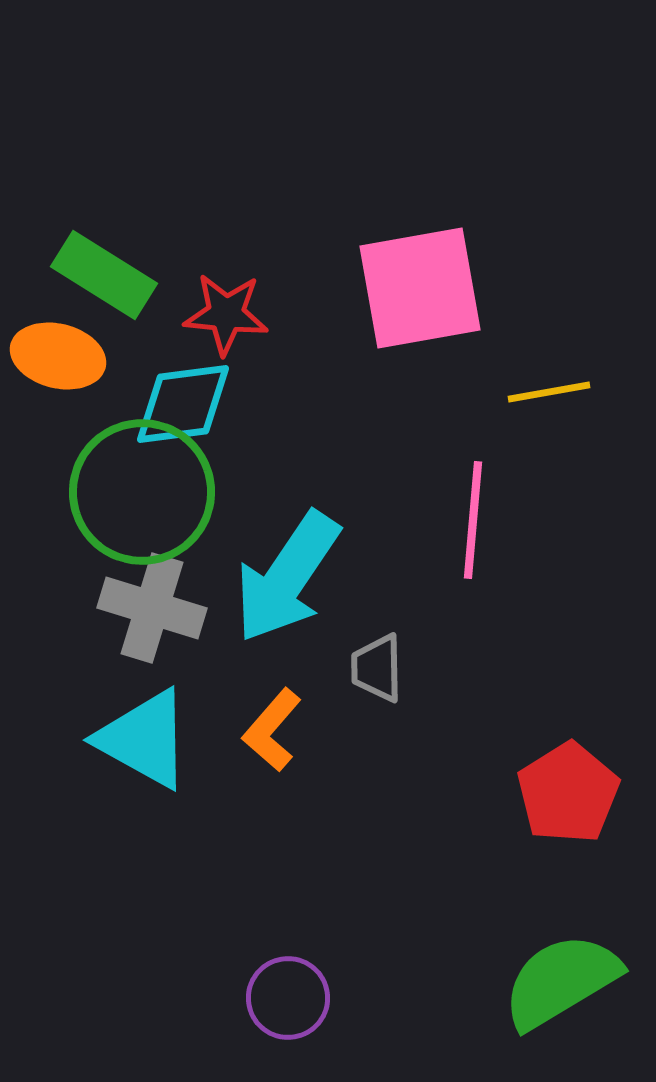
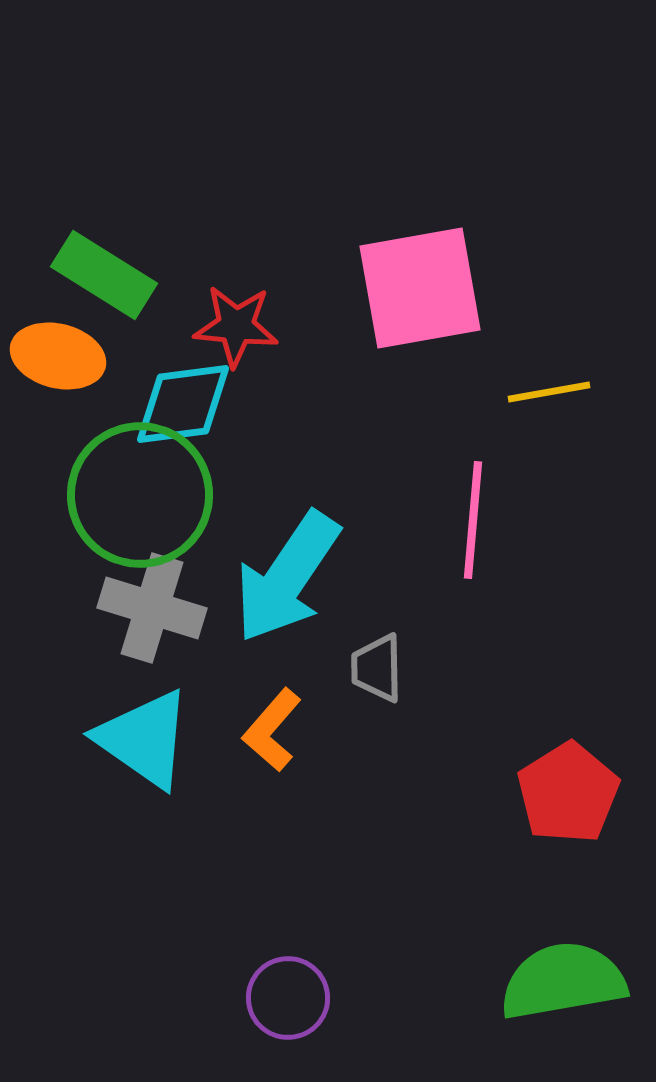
red star: moved 10 px right, 12 px down
green circle: moved 2 px left, 3 px down
cyan triangle: rotated 6 degrees clockwise
green semicircle: moved 2 px right; rotated 21 degrees clockwise
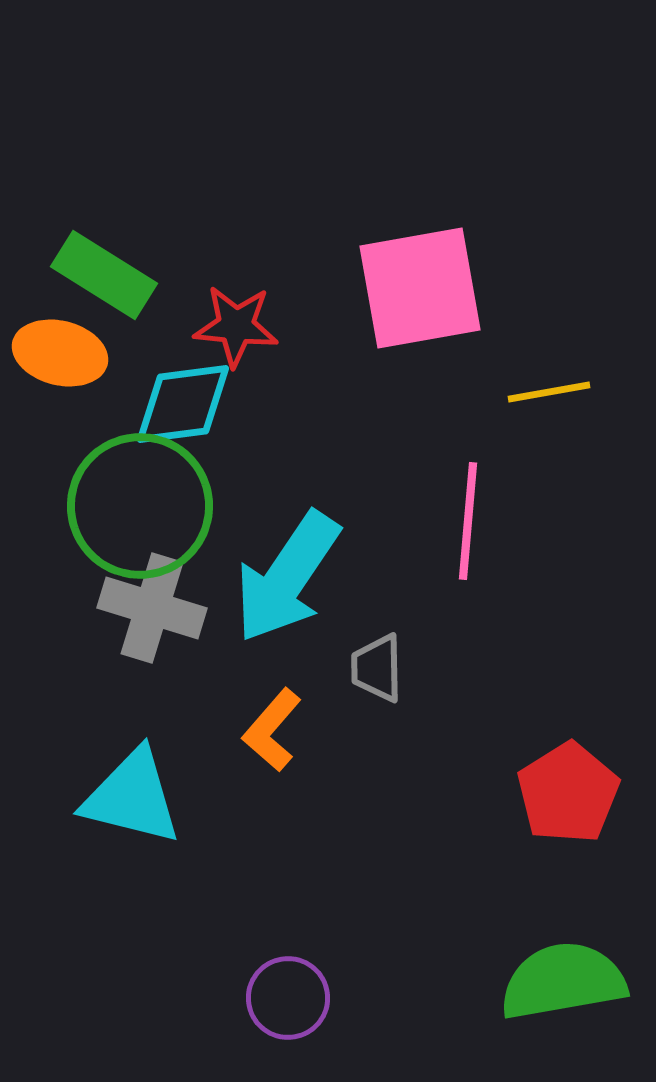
orange ellipse: moved 2 px right, 3 px up
green circle: moved 11 px down
pink line: moved 5 px left, 1 px down
cyan triangle: moved 12 px left, 58 px down; rotated 21 degrees counterclockwise
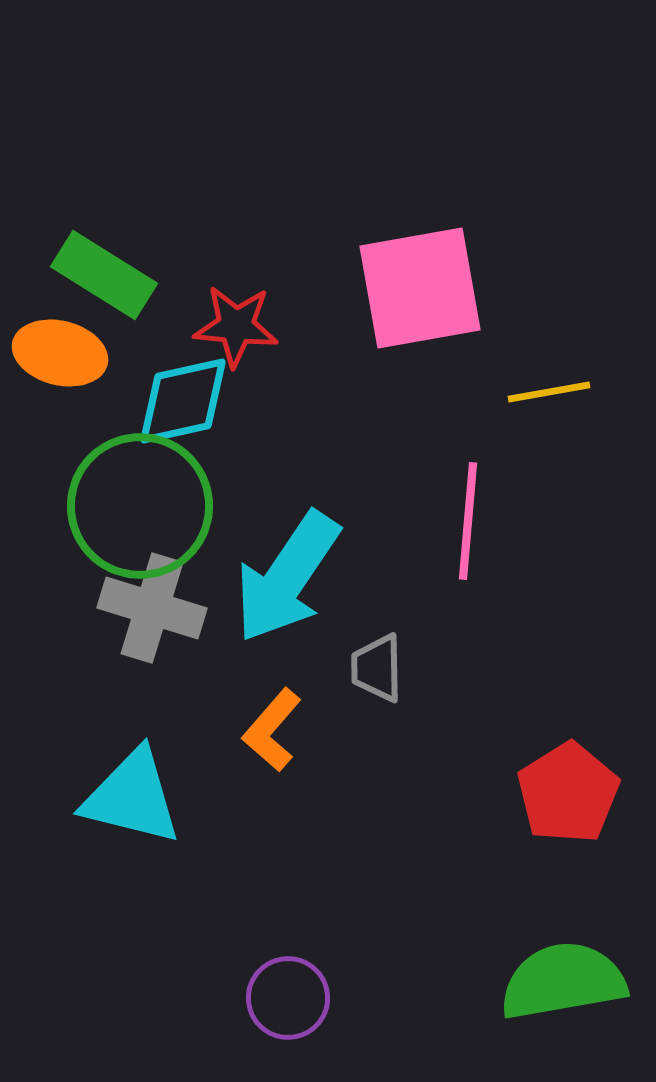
cyan diamond: moved 3 px up; rotated 5 degrees counterclockwise
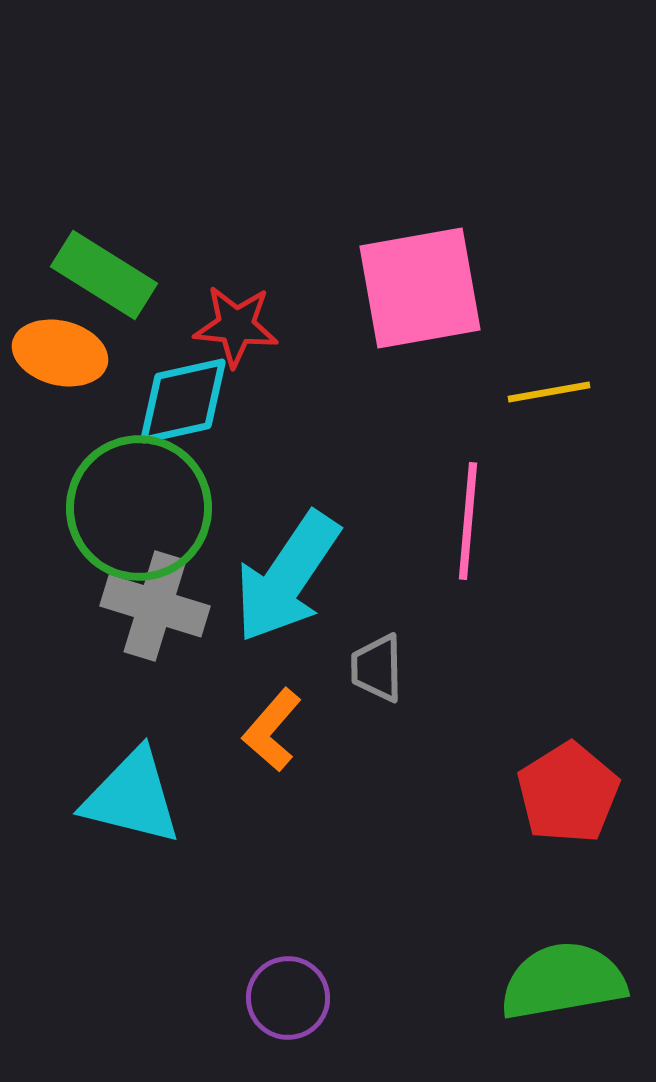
green circle: moved 1 px left, 2 px down
gray cross: moved 3 px right, 2 px up
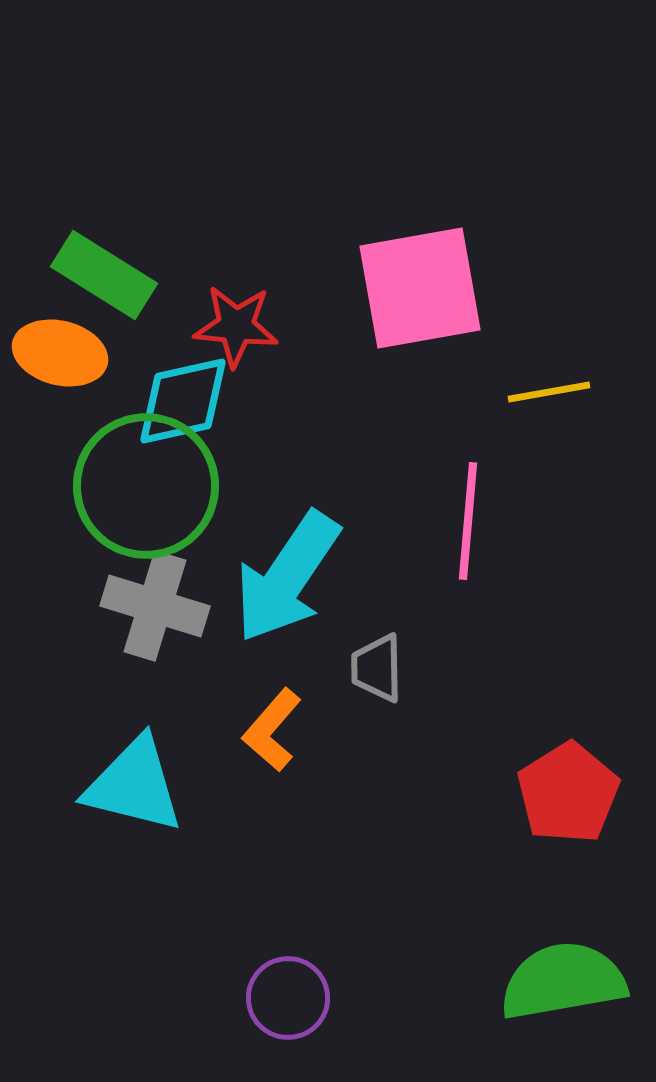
green circle: moved 7 px right, 22 px up
cyan triangle: moved 2 px right, 12 px up
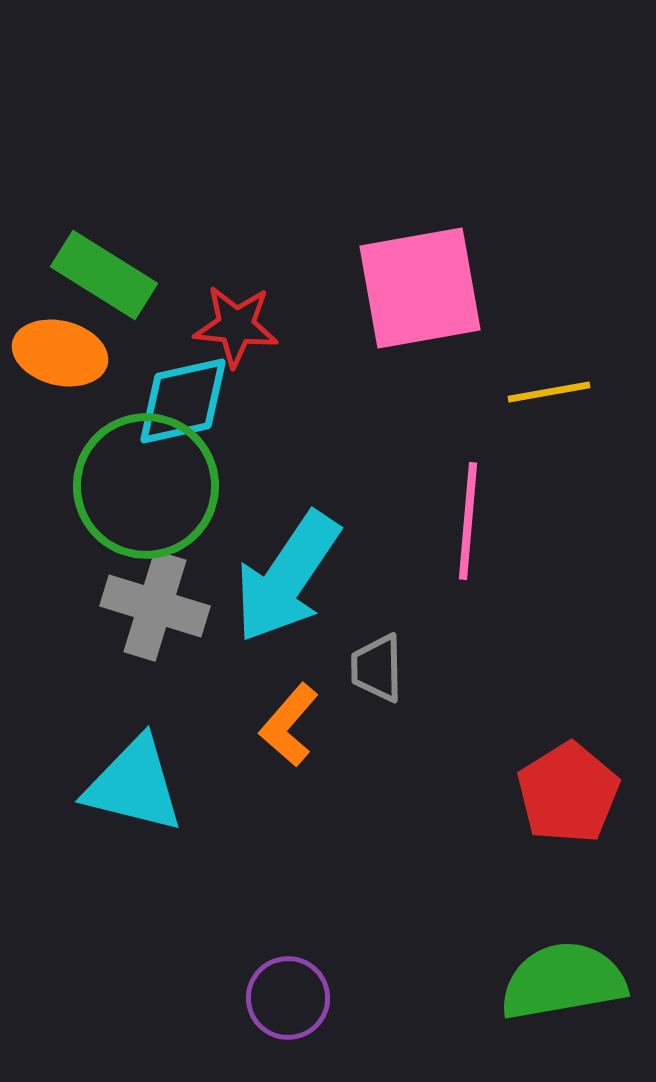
orange L-shape: moved 17 px right, 5 px up
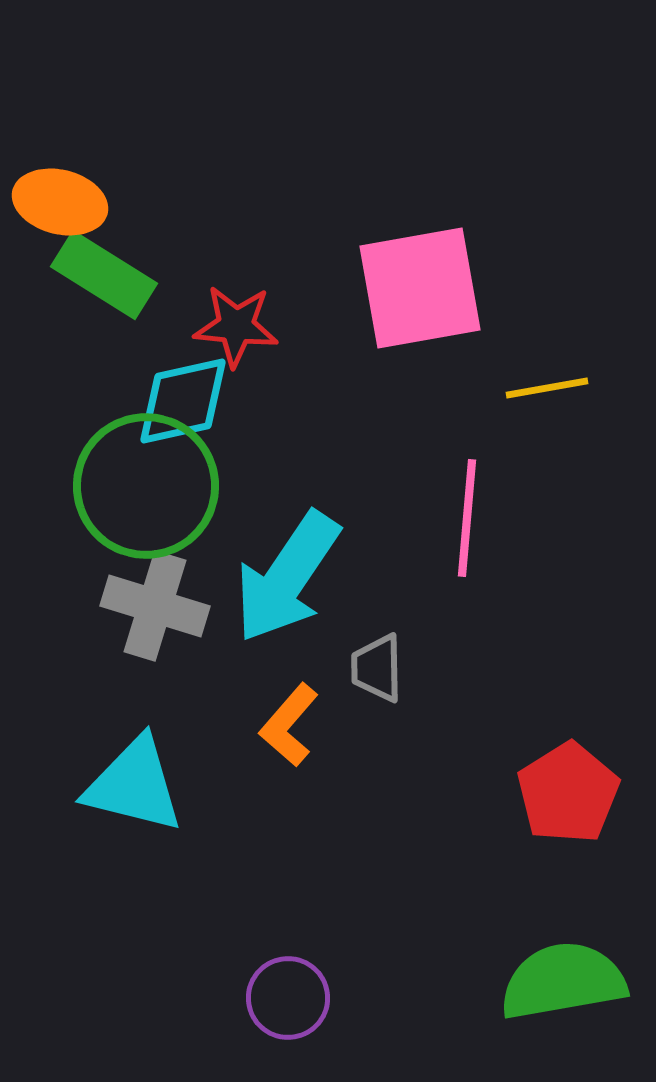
orange ellipse: moved 151 px up
yellow line: moved 2 px left, 4 px up
pink line: moved 1 px left, 3 px up
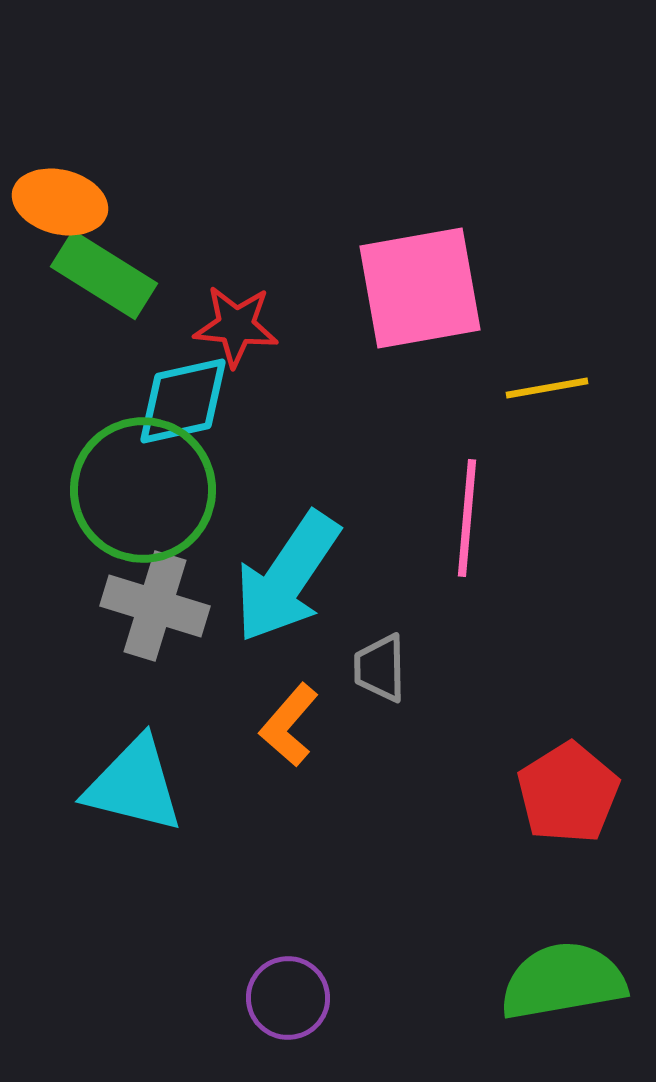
green circle: moved 3 px left, 4 px down
gray trapezoid: moved 3 px right
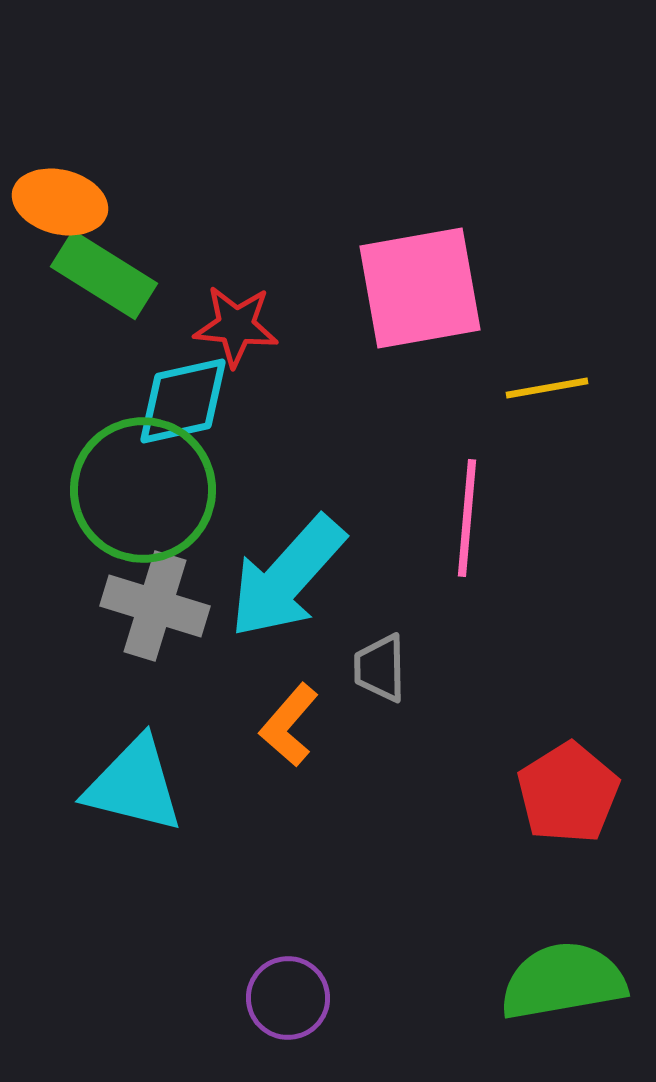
cyan arrow: rotated 8 degrees clockwise
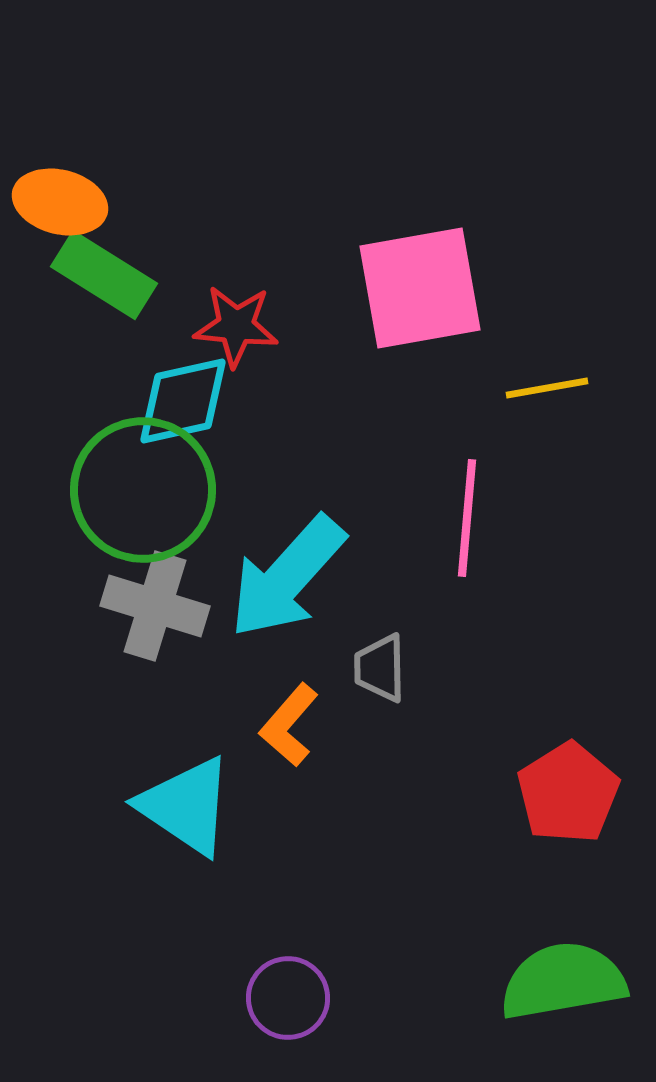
cyan triangle: moved 52 px right, 21 px down; rotated 20 degrees clockwise
